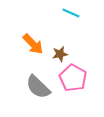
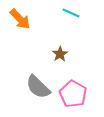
orange arrow: moved 13 px left, 25 px up
brown star: rotated 21 degrees counterclockwise
pink pentagon: moved 16 px down
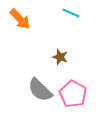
brown star: moved 3 px down; rotated 21 degrees counterclockwise
gray semicircle: moved 2 px right, 3 px down
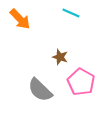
pink pentagon: moved 8 px right, 12 px up
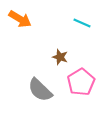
cyan line: moved 11 px right, 10 px down
orange arrow: rotated 15 degrees counterclockwise
pink pentagon: rotated 12 degrees clockwise
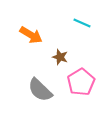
orange arrow: moved 11 px right, 16 px down
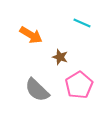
pink pentagon: moved 2 px left, 3 px down
gray semicircle: moved 3 px left
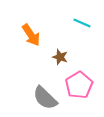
orange arrow: rotated 25 degrees clockwise
gray semicircle: moved 8 px right, 8 px down
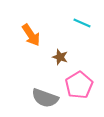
gray semicircle: rotated 24 degrees counterclockwise
